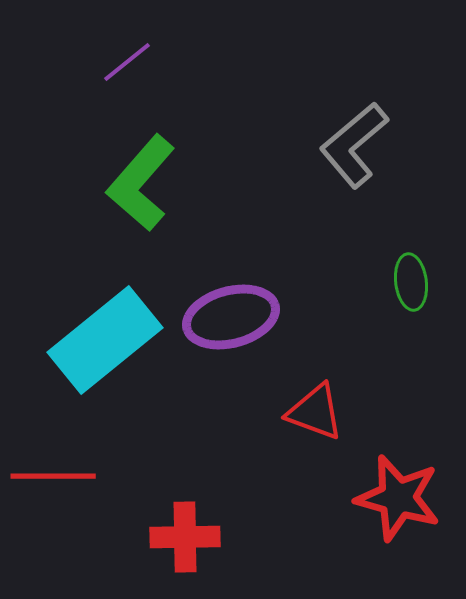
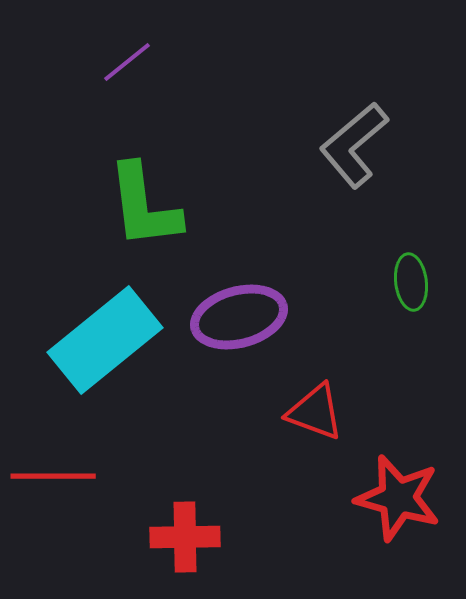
green L-shape: moved 3 px right, 23 px down; rotated 48 degrees counterclockwise
purple ellipse: moved 8 px right
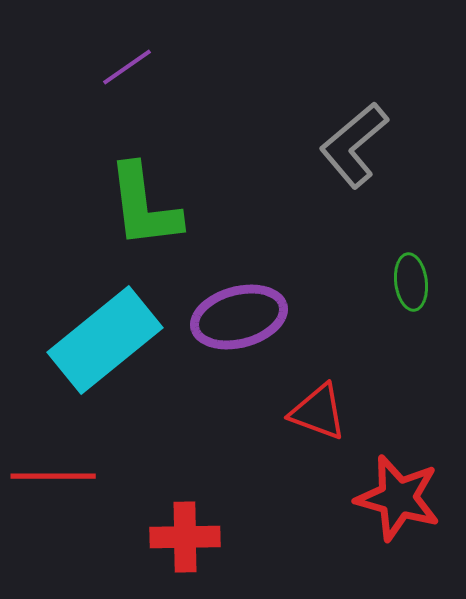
purple line: moved 5 px down; rotated 4 degrees clockwise
red triangle: moved 3 px right
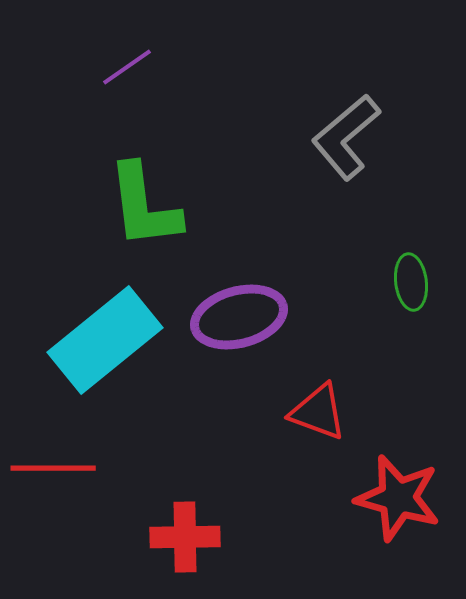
gray L-shape: moved 8 px left, 8 px up
red line: moved 8 px up
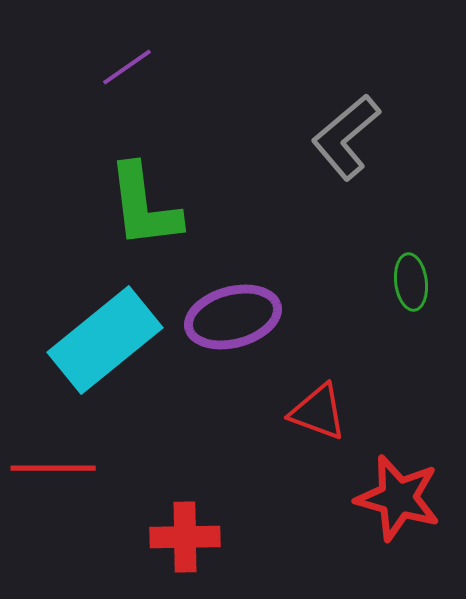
purple ellipse: moved 6 px left
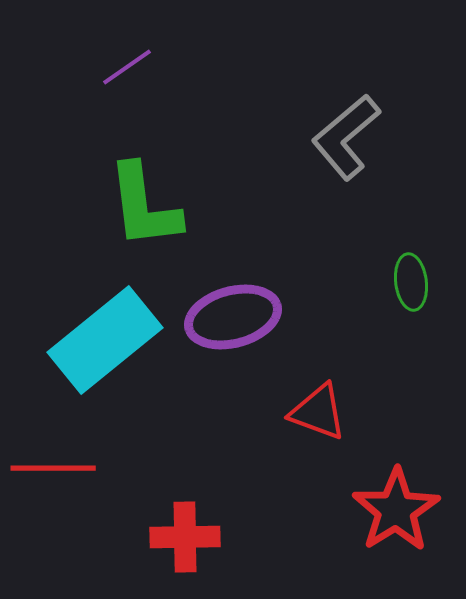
red star: moved 2 px left, 12 px down; rotated 24 degrees clockwise
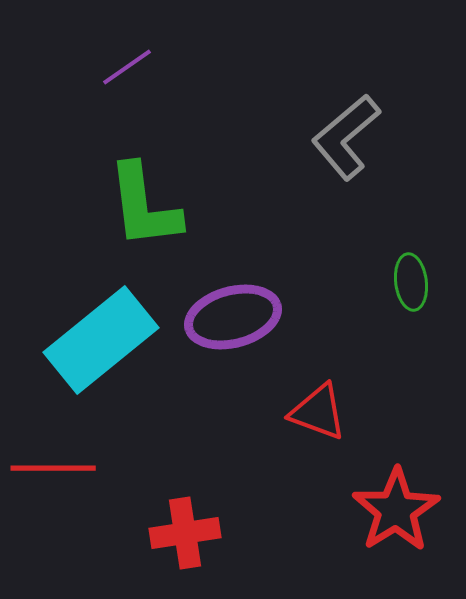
cyan rectangle: moved 4 px left
red cross: moved 4 px up; rotated 8 degrees counterclockwise
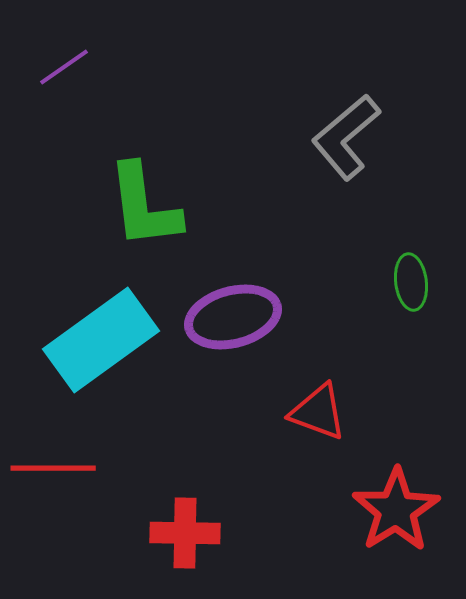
purple line: moved 63 px left
cyan rectangle: rotated 3 degrees clockwise
red cross: rotated 10 degrees clockwise
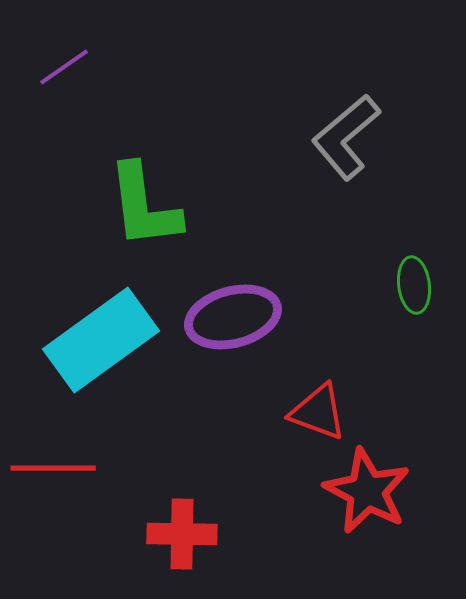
green ellipse: moved 3 px right, 3 px down
red star: moved 29 px left, 19 px up; rotated 12 degrees counterclockwise
red cross: moved 3 px left, 1 px down
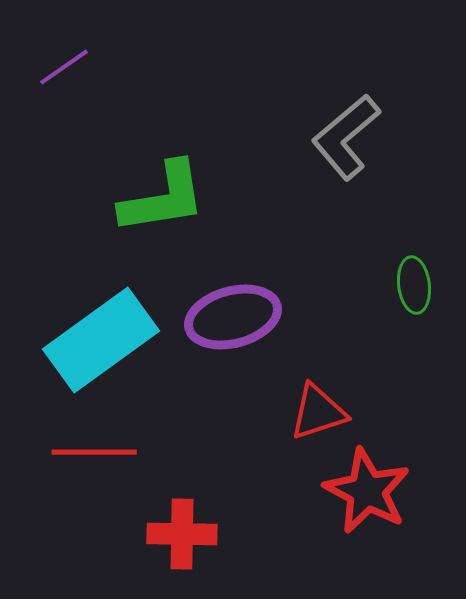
green L-shape: moved 19 px right, 8 px up; rotated 92 degrees counterclockwise
red triangle: rotated 38 degrees counterclockwise
red line: moved 41 px right, 16 px up
